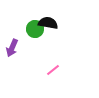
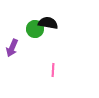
pink line: rotated 48 degrees counterclockwise
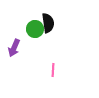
black semicircle: rotated 72 degrees clockwise
purple arrow: moved 2 px right
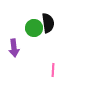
green circle: moved 1 px left, 1 px up
purple arrow: rotated 30 degrees counterclockwise
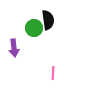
black semicircle: moved 3 px up
pink line: moved 3 px down
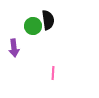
green circle: moved 1 px left, 2 px up
